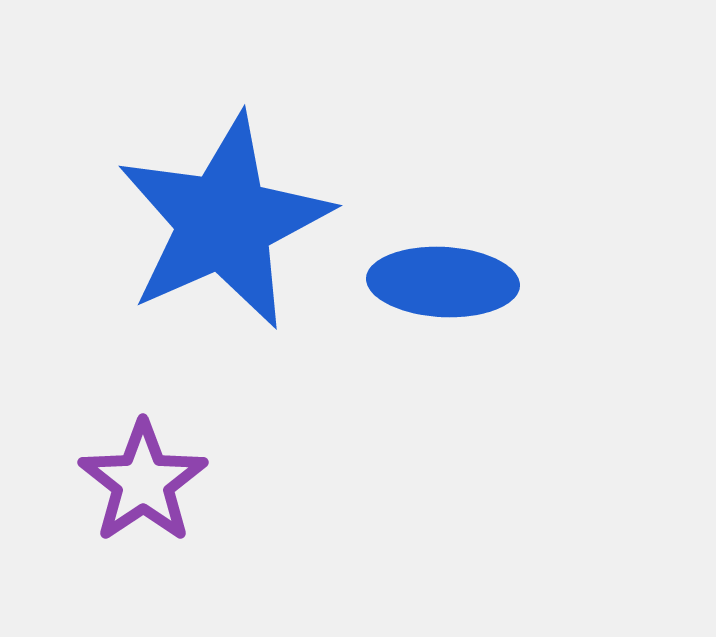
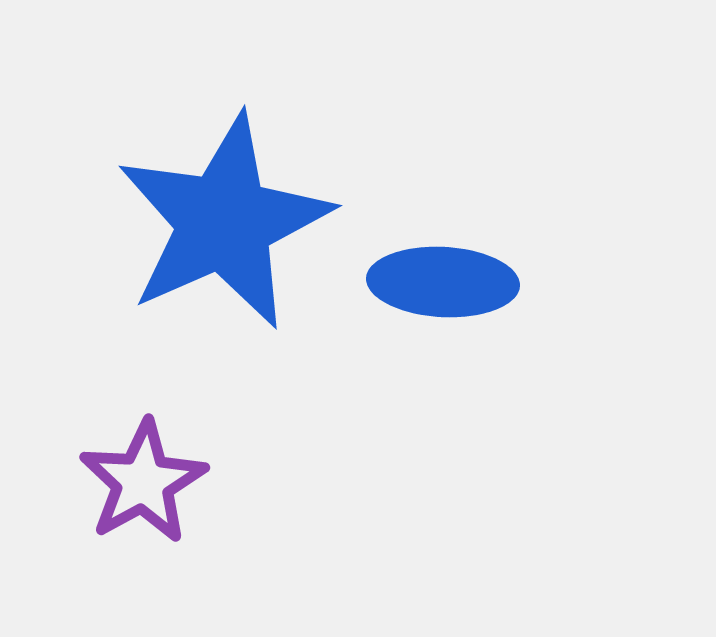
purple star: rotated 5 degrees clockwise
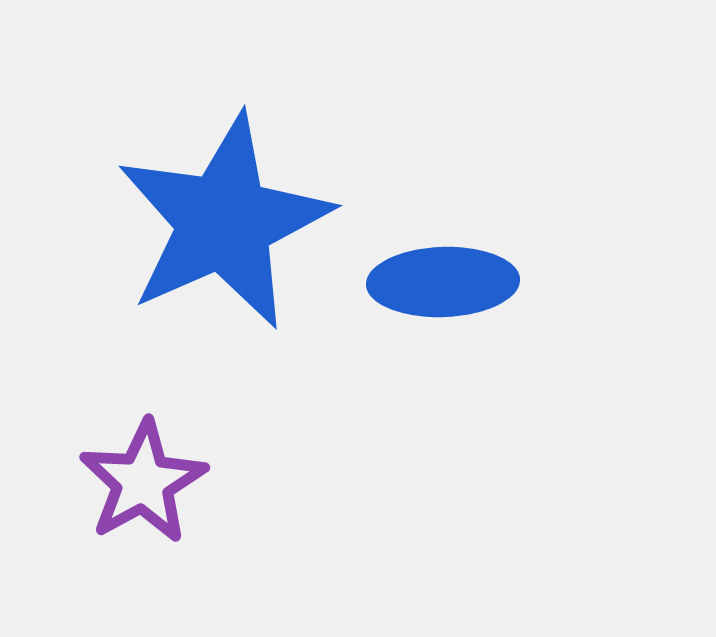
blue ellipse: rotated 5 degrees counterclockwise
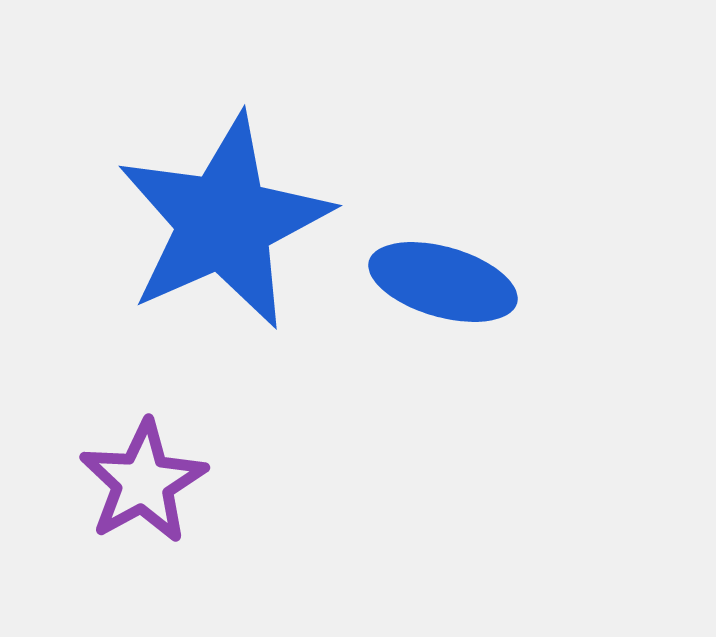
blue ellipse: rotated 18 degrees clockwise
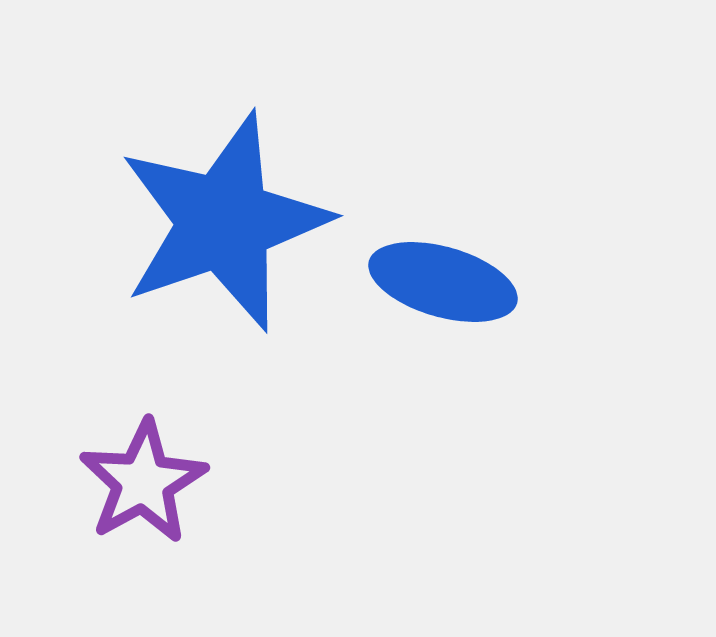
blue star: rotated 5 degrees clockwise
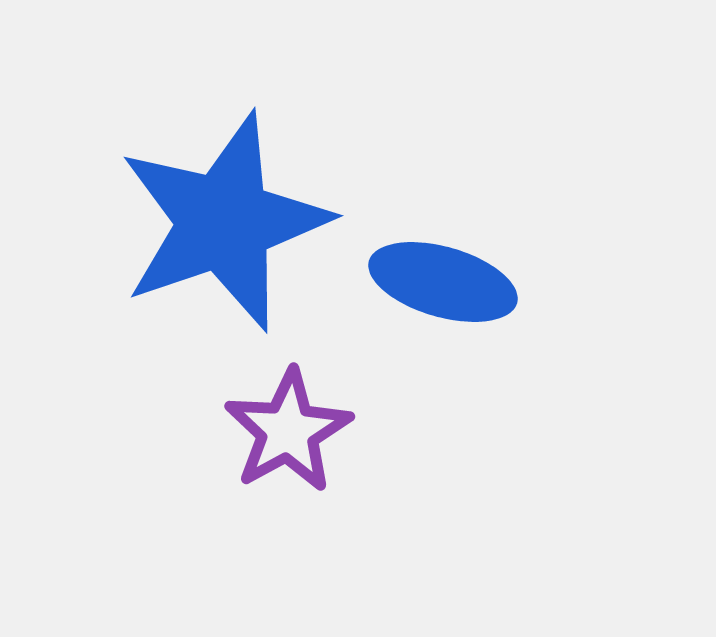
purple star: moved 145 px right, 51 px up
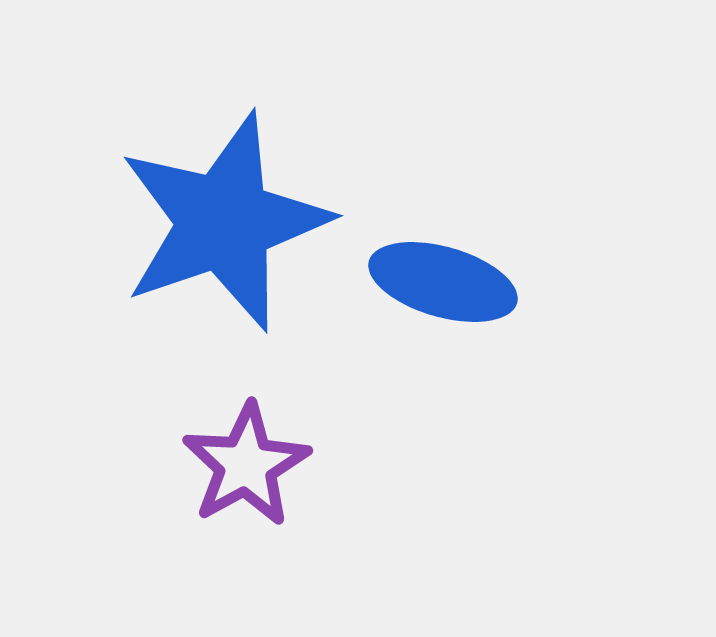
purple star: moved 42 px left, 34 px down
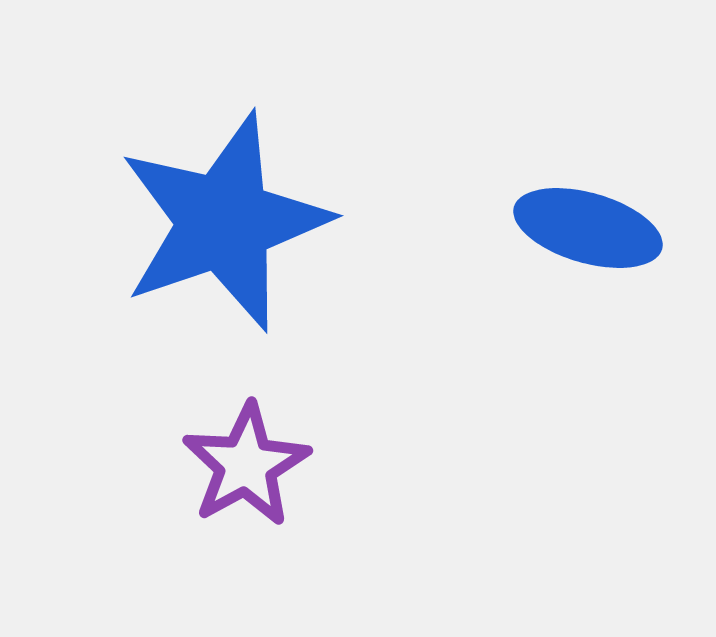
blue ellipse: moved 145 px right, 54 px up
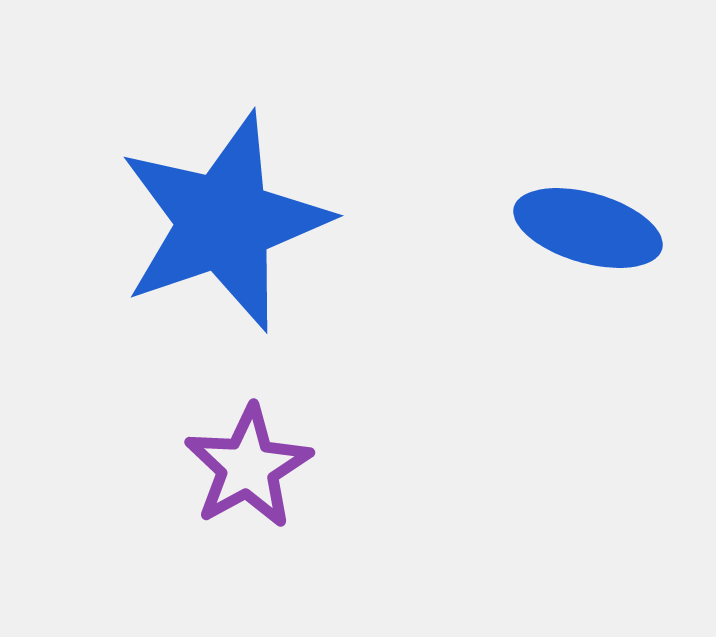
purple star: moved 2 px right, 2 px down
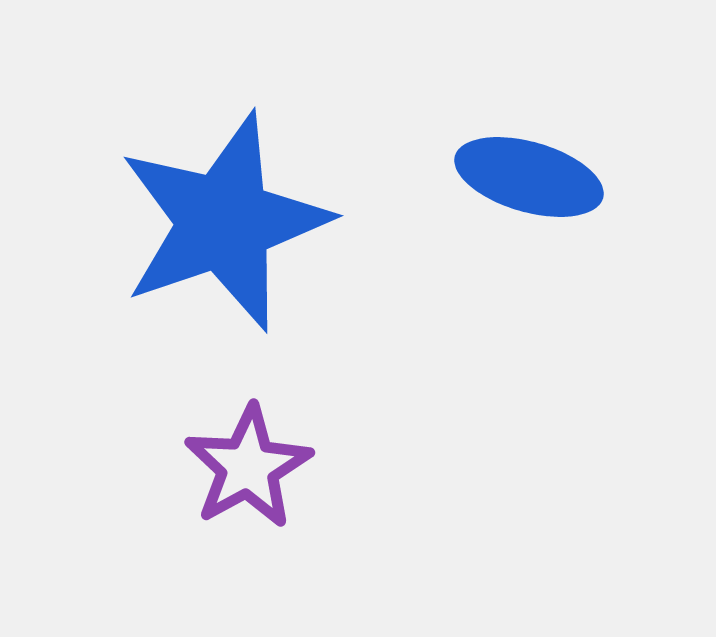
blue ellipse: moved 59 px left, 51 px up
